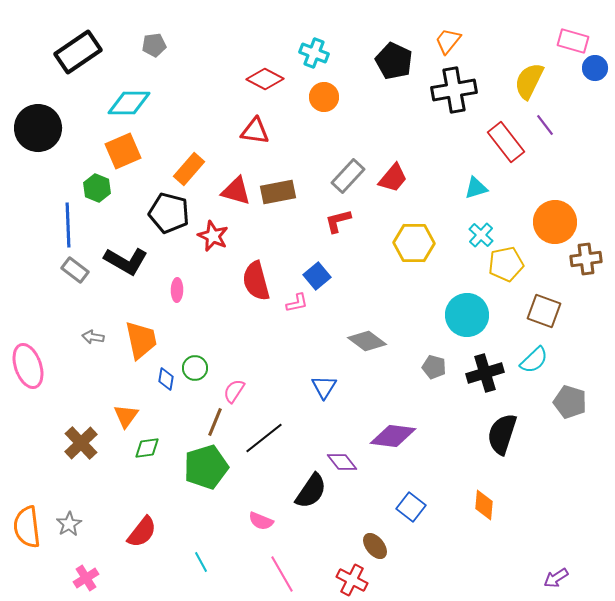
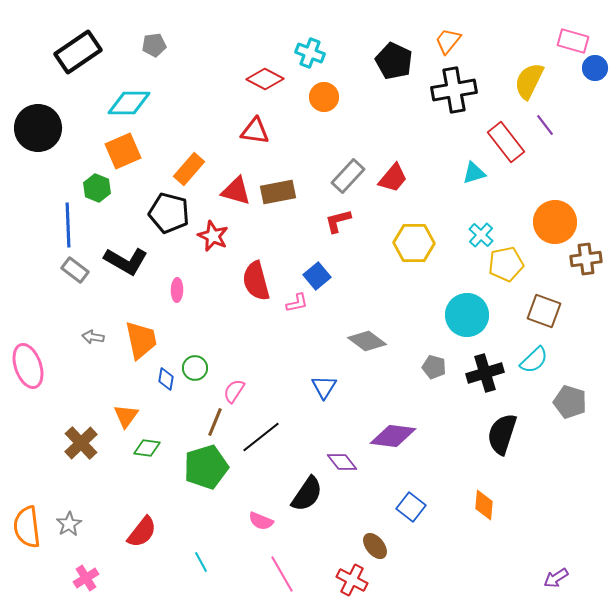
cyan cross at (314, 53): moved 4 px left
cyan triangle at (476, 188): moved 2 px left, 15 px up
black line at (264, 438): moved 3 px left, 1 px up
green diamond at (147, 448): rotated 16 degrees clockwise
black semicircle at (311, 491): moved 4 px left, 3 px down
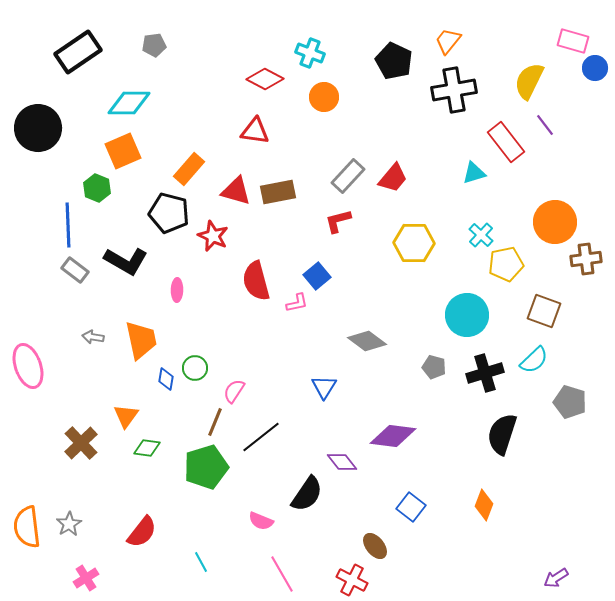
orange diamond at (484, 505): rotated 16 degrees clockwise
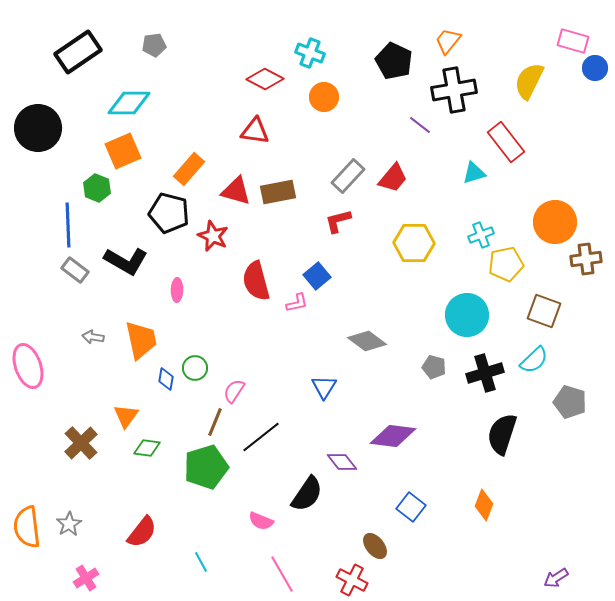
purple line at (545, 125): moved 125 px left; rotated 15 degrees counterclockwise
cyan cross at (481, 235): rotated 25 degrees clockwise
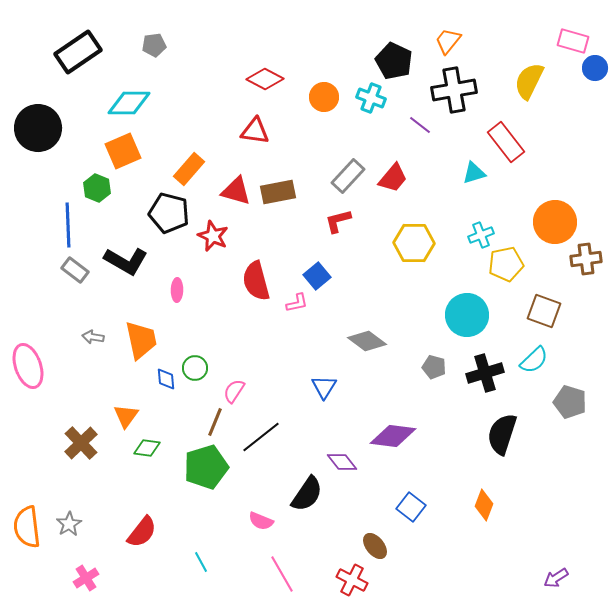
cyan cross at (310, 53): moved 61 px right, 45 px down
blue diamond at (166, 379): rotated 15 degrees counterclockwise
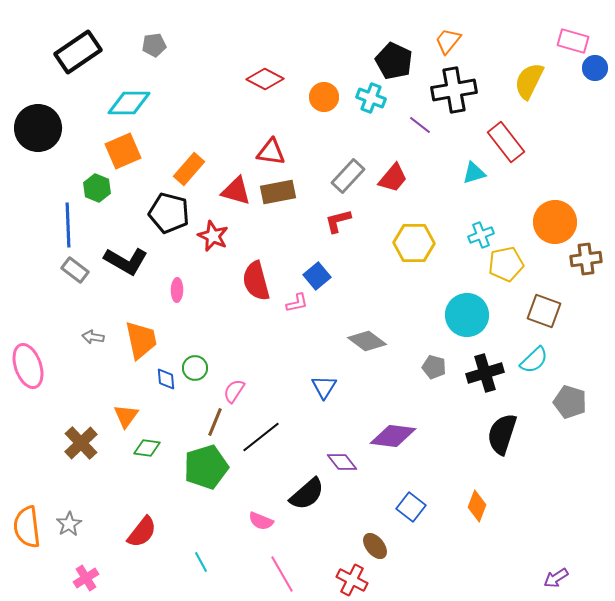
red triangle at (255, 131): moved 16 px right, 21 px down
black semicircle at (307, 494): rotated 15 degrees clockwise
orange diamond at (484, 505): moved 7 px left, 1 px down
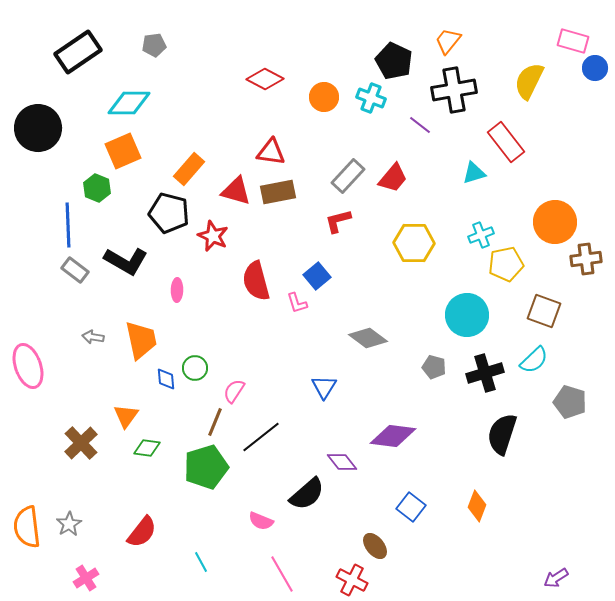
pink L-shape at (297, 303): rotated 85 degrees clockwise
gray diamond at (367, 341): moved 1 px right, 3 px up
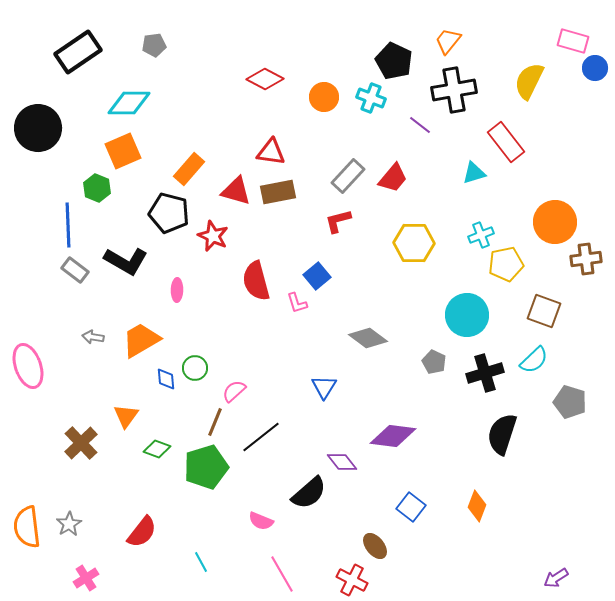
orange trapezoid at (141, 340): rotated 108 degrees counterclockwise
gray pentagon at (434, 367): moved 5 px up; rotated 10 degrees clockwise
pink semicircle at (234, 391): rotated 15 degrees clockwise
green diamond at (147, 448): moved 10 px right, 1 px down; rotated 12 degrees clockwise
black semicircle at (307, 494): moved 2 px right, 1 px up
